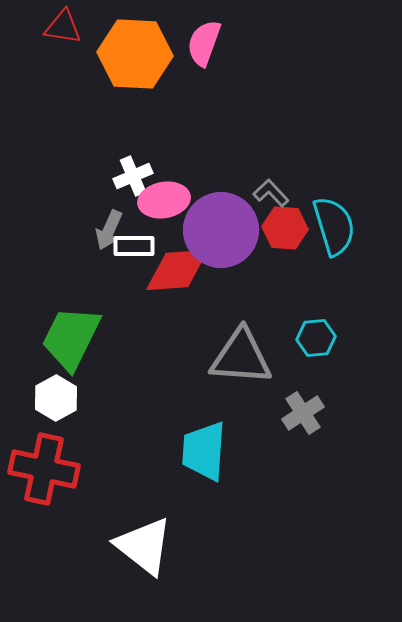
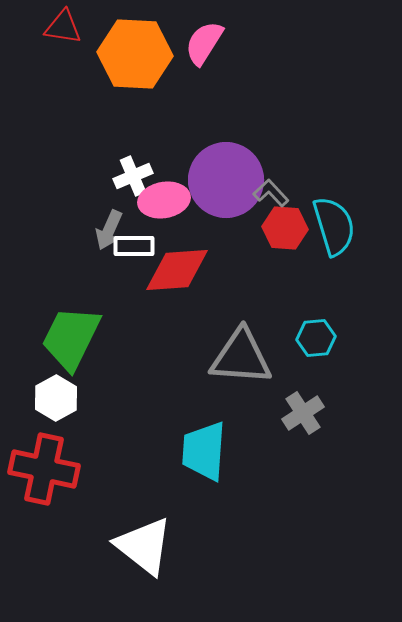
pink semicircle: rotated 12 degrees clockwise
purple circle: moved 5 px right, 50 px up
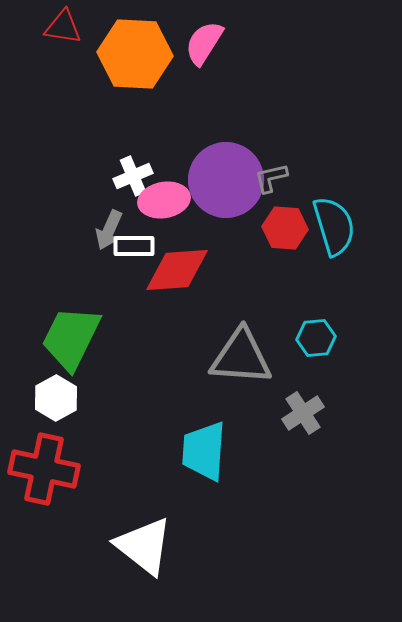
gray L-shape: moved 15 px up; rotated 60 degrees counterclockwise
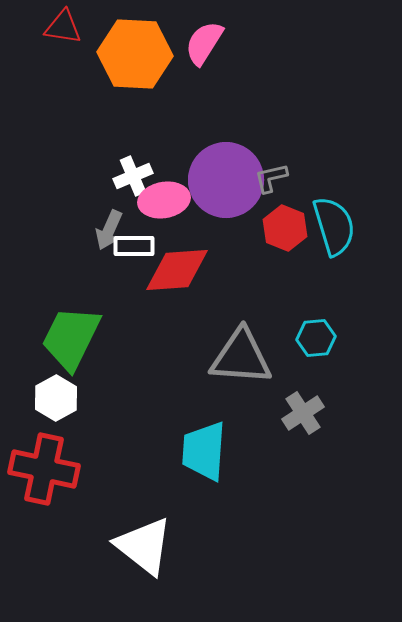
red hexagon: rotated 18 degrees clockwise
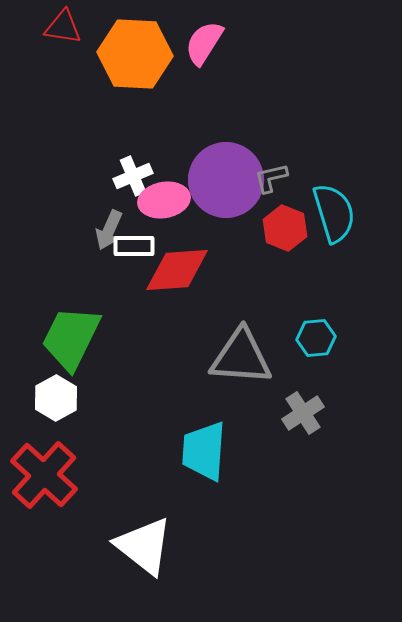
cyan semicircle: moved 13 px up
red cross: moved 6 px down; rotated 30 degrees clockwise
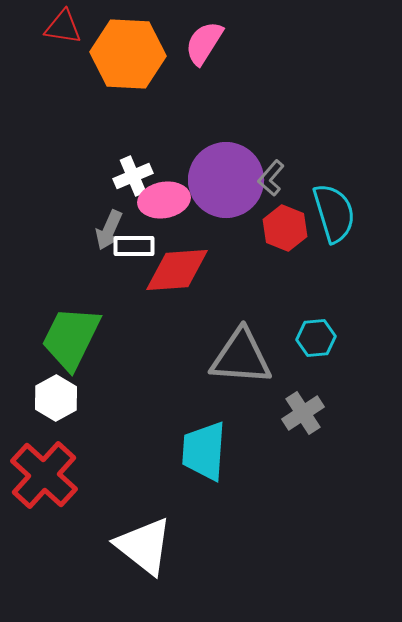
orange hexagon: moved 7 px left
gray L-shape: rotated 36 degrees counterclockwise
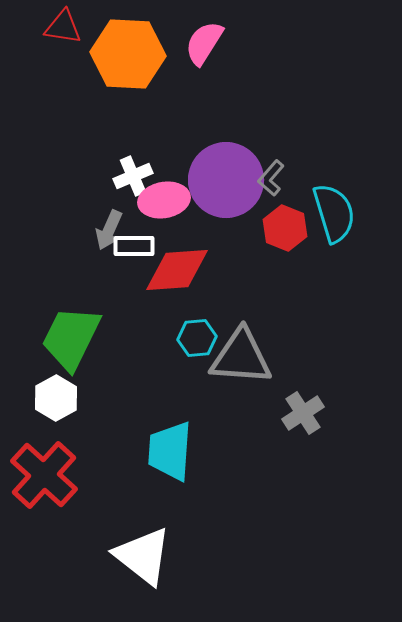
cyan hexagon: moved 119 px left
cyan trapezoid: moved 34 px left
white triangle: moved 1 px left, 10 px down
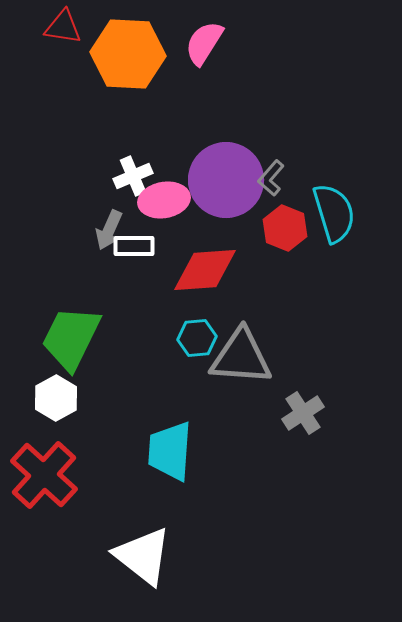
red diamond: moved 28 px right
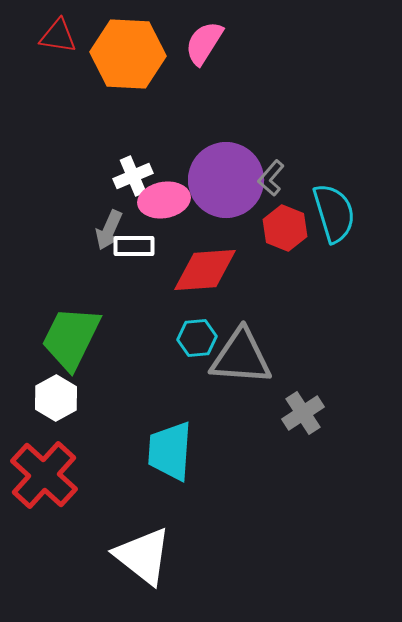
red triangle: moved 5 px left, 9 px down
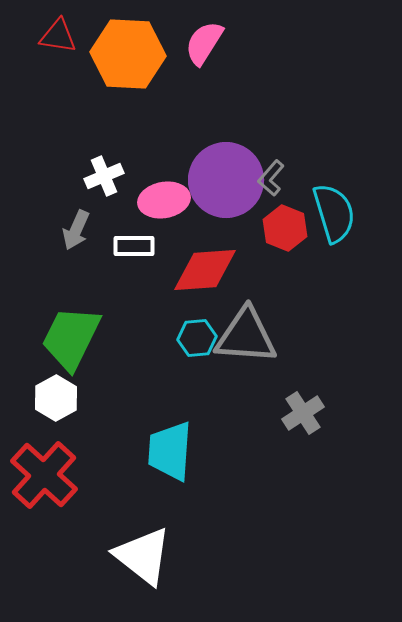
white cross: moved 29 px left
gray arrow: moved 33 px left
gray triangle: moved 5 px right, 21 px up
